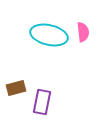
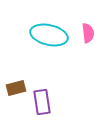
pink semicircle: moved 5 px right, 1 px down
purple rectangle: rotated 20 degrees counterclockwise
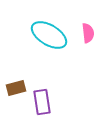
cyan ellipse: rotated 18 degrees clockwise
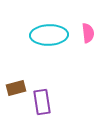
cyan ellipse: rotated 33 degrees counterclockwise
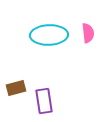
purple rectangle: moved 2 px right, 1 px up
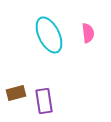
cyan ellipse: rotated 66 degrees clockwise
brown rectangle: moved 5 px down
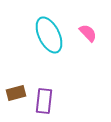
pink semicircle: rotated 36 degrees counterclockwise
purple rectangle: rotated 15 degrees clockwise
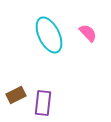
brown rectangle: moved 2 px down; rotated 12 degrees counterclockwise
purple rectangle: moved 1 px left, 2 px down
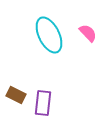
brown rectangle: rotated 54 degrees clockwise
